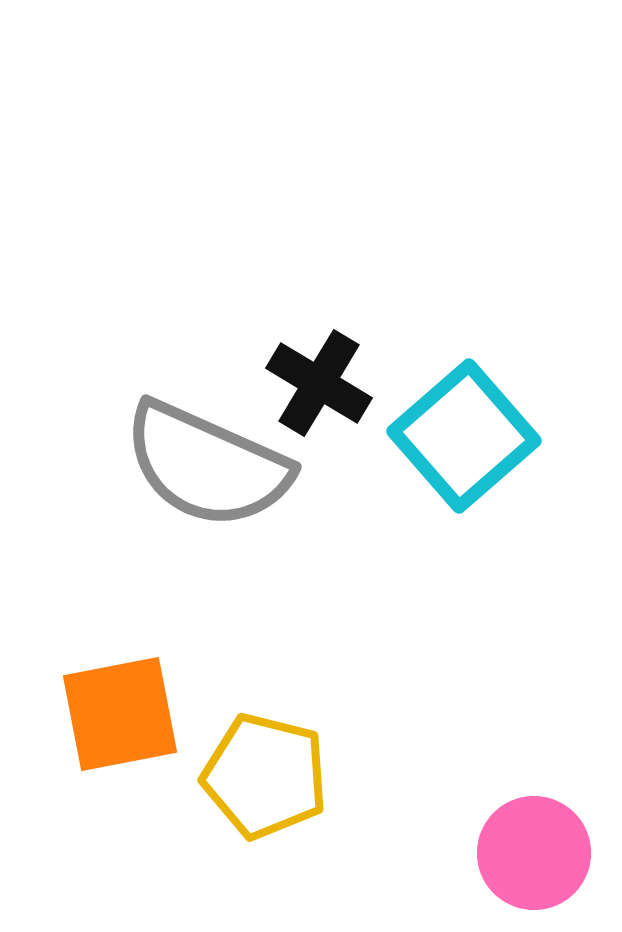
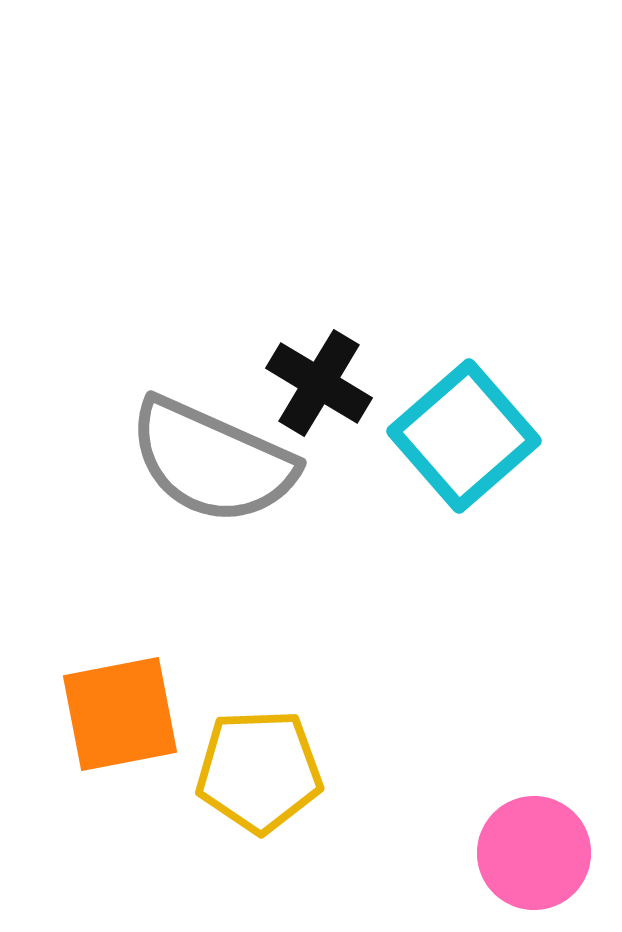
gray semicircle: moved 5 px right, 4 px up
yellow pentagon: moved 6 px left, 5 px up; rotated 16 degrees counterclockwise
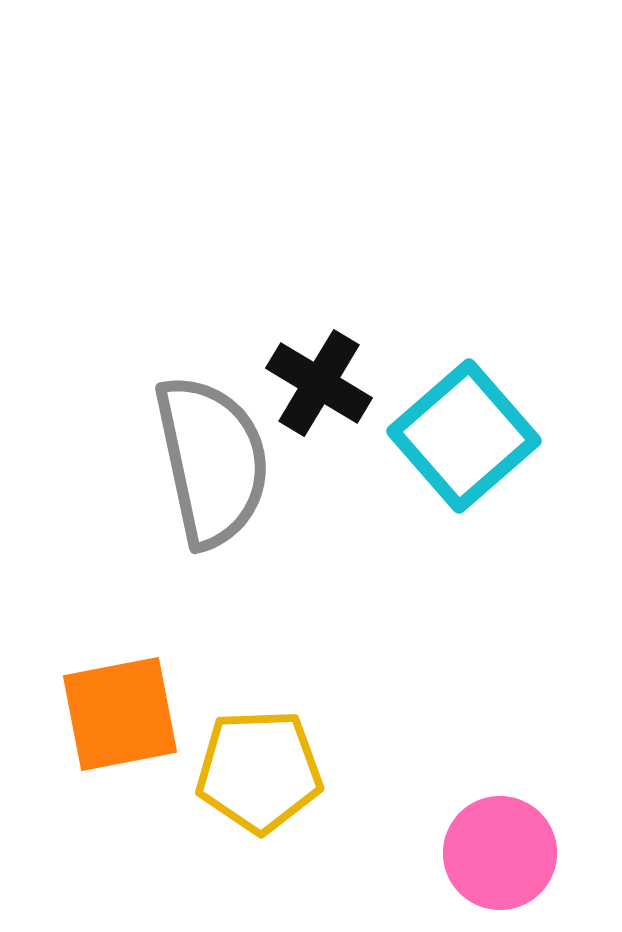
gray semicircle: rotated 126 degrees counterclockwise
pink circle: moved 34 px left
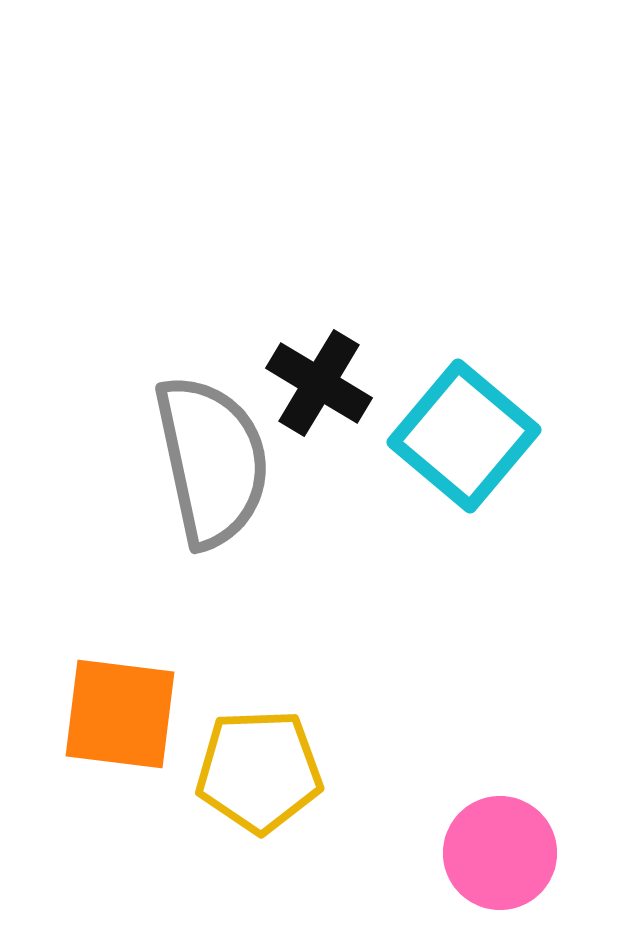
cyan square: rotated 9 degrees counterclockwise
orange square: rotated 18 degrees clockwise
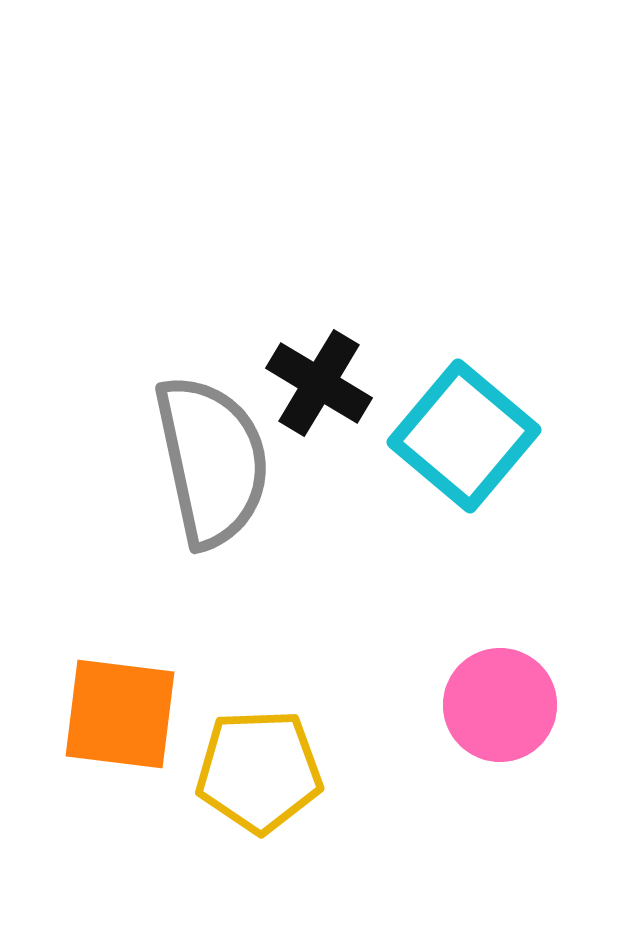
pink circle: moved 148 px up
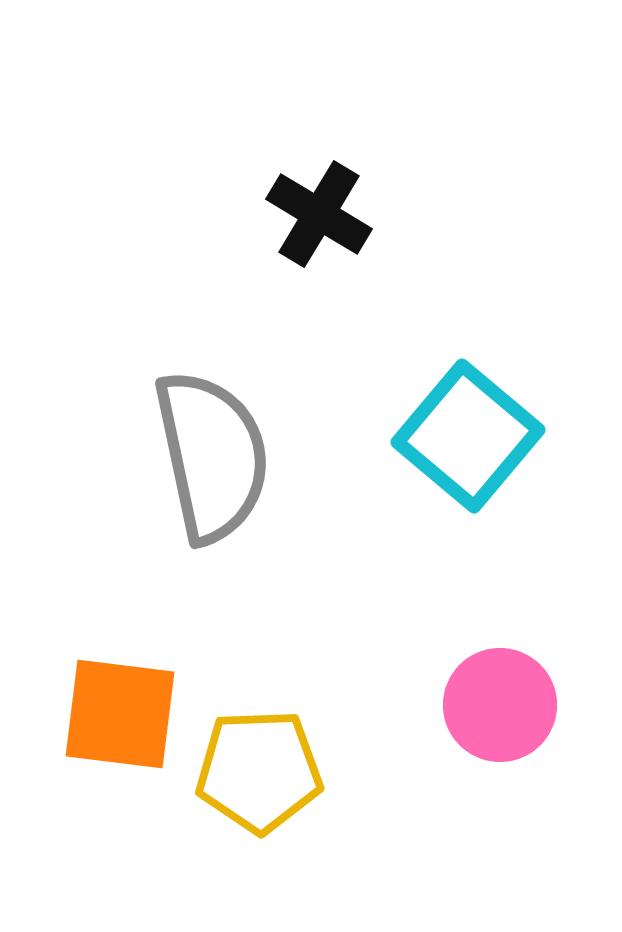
black cross: moved 169 px up
cyan square: moved 4 px right
gray semicircle: moved 5 px up
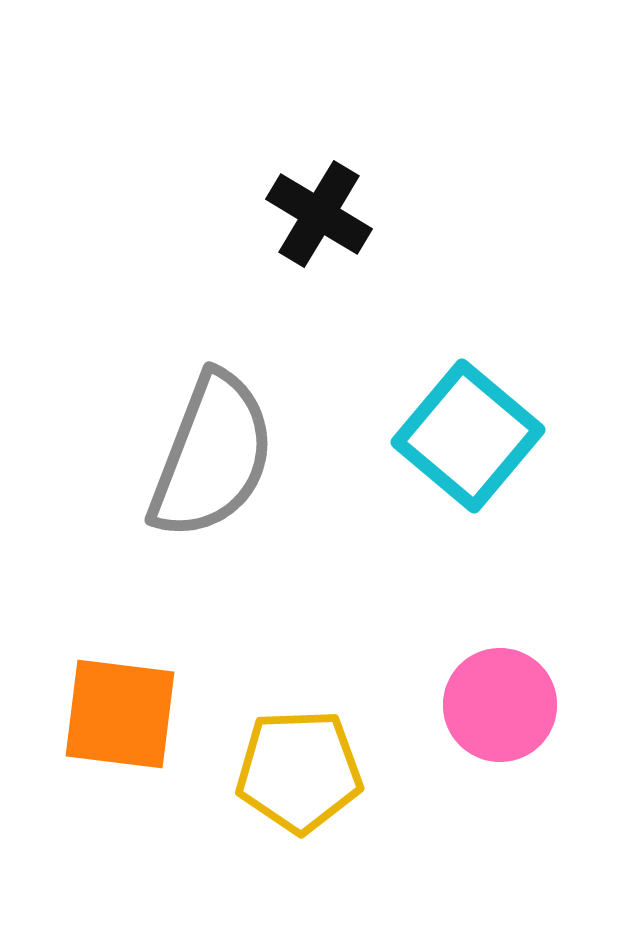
gray semicircle: rotated 33 degrees clockwise
yellow pentagon: moved 40 px right
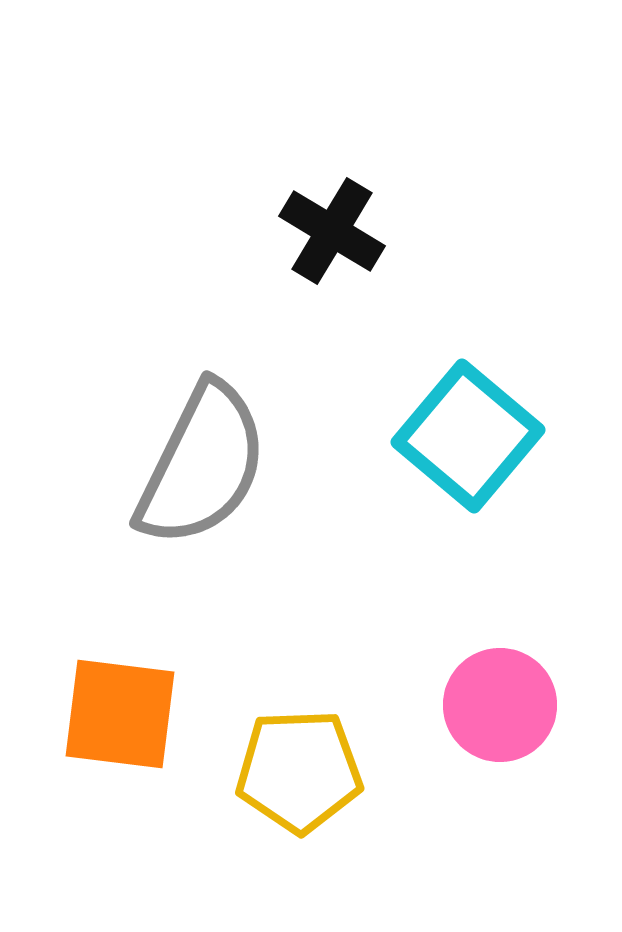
black cross: moved 13 px right, 17 px down
gray semicircle: moved 10 px left, 9 px down; rotated 5 degrees clockwise
